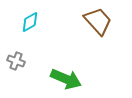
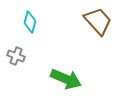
cyan diamond: rotated 45 degrees counterclockwise
gray cross: moved 5 px up
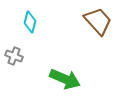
gray cross: moved 2 px left
green arrow: moved 1 px left
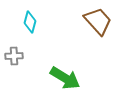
gray cross: rotated 24 degrees counterclockwise
green arrow: moved 1 px up; rotated 8 degrees clockwise
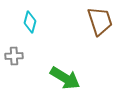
brown trapezoid: moved 2 px right; rotated 24 degrees clockwise
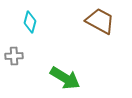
brown trapezoid: rotated 44 degrees counterclockwise
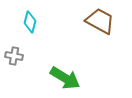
gray cross: rotated 12 degrees clockwise
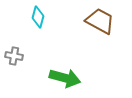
cyan diamond: moved 8 px right, 5 px up
green arrow: rotated 16 degrees counterclockwise
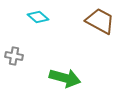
cyan diamond: rotated 65 degrees counterclockwise
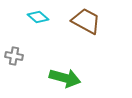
brown trapezoid: moved 14 px left
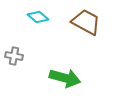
brown trapezoid: moved 1 px down
